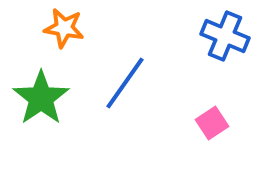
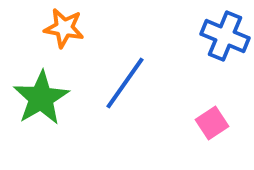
green star: rotated 4 degrees clockwise
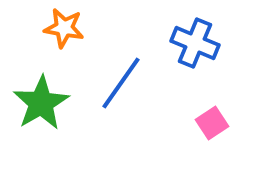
blue cross: moved 30 px left, 7 px down
blue line: moved 4 px left
green star: moved 5 px down
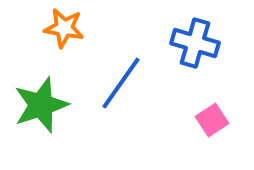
blue cross: rotated 6 degrees counterclockwise
green star: moved 2 px down; rotated 12 degrees clockwise
pink square: moved 3 px up
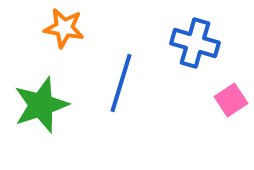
blue line: rotated 18 degrees counterclockwise
pink square: moved 19 px right, 20 px up
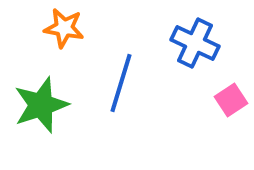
blue cross: rotated 9 degrees clockwise
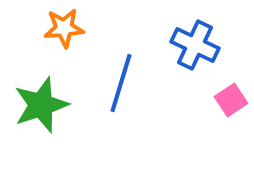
orange star: rotated 15 degrees counterclockwise
blue cross: moved 2 px down
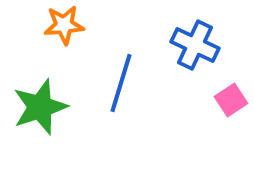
orange star: moved 3 px up
green star: moved 1 px left, 2 px down
